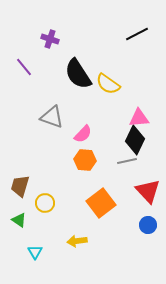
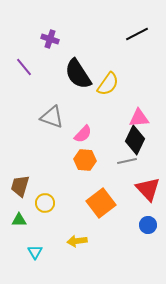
yellow semicircle: rotated 90 degrees counterclockwise
red triangle: moved 2 px up
green triangle: rotated 35 degrees counterclockwise
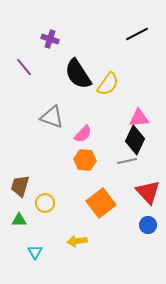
red triangle: moved 3 px down
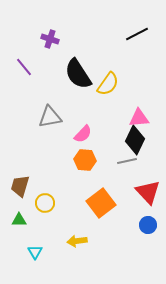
gray triangle: moved 2 px left; rotated 30 degrees counterclockwise
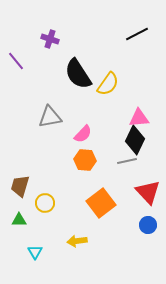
purple line: moved 8 px left, 6 px up
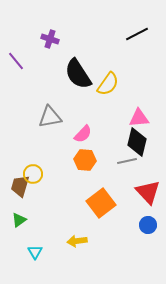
black diamond: moved 2 px right, 2 px down; rotated 12 degrees counterclockwise
yellow circle: moved 12 px left, 29 px up
green triangle: rotated 35 degrees counterclockwise
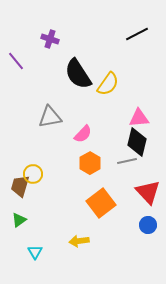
orange hexagon: moved 5 px right, 3 px down; rotated 25 degrees clockwise
yellow arrow: moved 2 px right
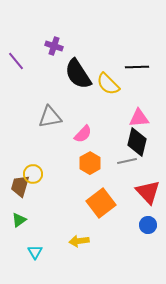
black line: moved 33 px down; rotated 25 degrees clockwise
purple cross: moved 4 px right, 7 px down
yellow semicircle: rotated 100 degrees clockwise
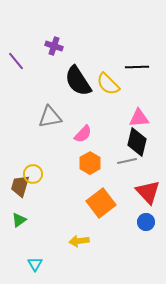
black semicircle: moved 7 px down
blue circle: moved 2 px left, 3 px up
cyan triangle: moved 12 px down
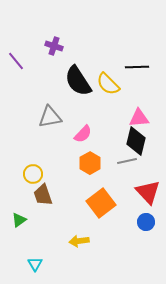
black diamond: moved 1 px left, 1 px up
brown trapezoid: moved 23 px right, 9 px down; rotated 35 degrees counterclockwise
